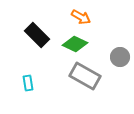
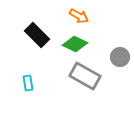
orange arrow: moved 2 px left, 1 px up
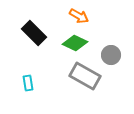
black rectangle: moved 3 px left, 2 px up
green diamond: moved 1 px up
gray circle: moved 9 px left, 2 px up
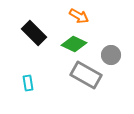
green diamond: moved 1 px left, 1 px down
gray rectangle: moved 1 px right, 1 px up
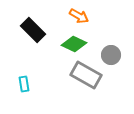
black rectangle: moved 1 px left, 3 px up
cyan rectangle: moved 4 px left, 1 px down
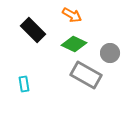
orange arrow: moved 7 px left, 1 px up
gray circle: moved 1 px left, 2 px up
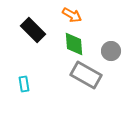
green diamond: rotated 60 degrees clockwise
gray circle: moved 1 px right, 2 px up
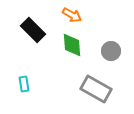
green diamond: moved 2 px left, 1 px down
gray rectangle: moved 10 px right, 14 px down
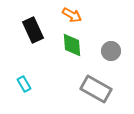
black rectangle: rotated 20 degrees clockwise
cyan rectangle: rotated 21 degrees counterclockwise
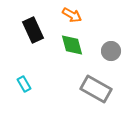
green diamond: rotated 10 degrees counterclockwise
